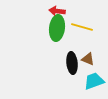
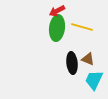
red arrow: rotated 35 degrees counterclockwise
cyan trapezoid: moved 1 px up; rotated 45 degrees counterclockwise
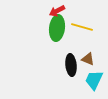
black ellipse: moved 1 px left, 2 px down
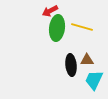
red arrow: moved 7 px left
brown triangle: moved 1 px left, 1 px down; rotated 24 degrees counterclockwise
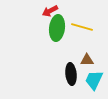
black ellipse: moved 9 px down
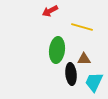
green ellipse: moved 22 px down
brown triangle: moved 3 px left, 1 px up
cyan trapezoid: moved 2 px down
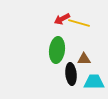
red arrow: moved 12 px right, 8 px down
yellow line: moved 3 px left, 4 px up
cyan trapezoid: rotated 65 degrees clockwise
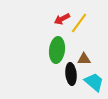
yellow line: rotated 70 degrees counterclockwise
cyan trapezoid: rotated 40 degrees clockwise
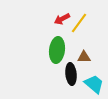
brown triangle: moved 2 px up
cyan trapezoid: moved 2 px down
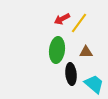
brown triangle: moved 2 px right, 5 px up
